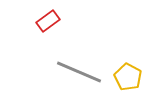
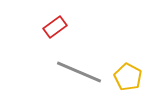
red rectangle: moved 7 px right, 6 px down
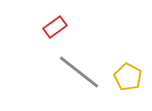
gray line: rotated 15 degrees clockwise
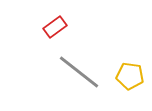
yellow pentagon: moved 2 px right, 1 px up; rotated 20 degrees counterclockwise
